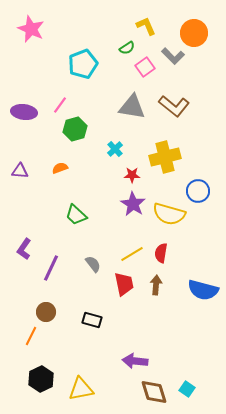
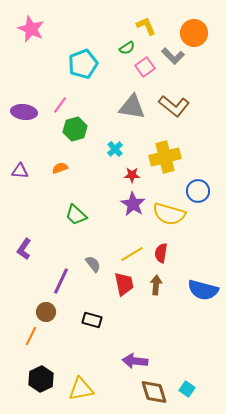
purple line: moved 10 px right, 13 px down
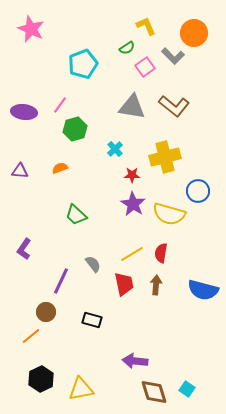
orange line: rotated 24 degrees clockwise
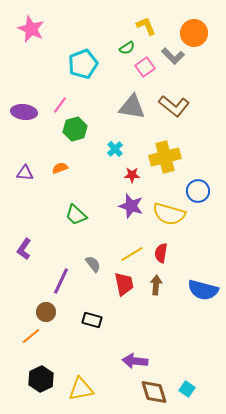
purple triangle: moved 5 px right, 2 px down
purple star: moved 2 px left, 2 px down; rotated 15 degrees counterclockwise
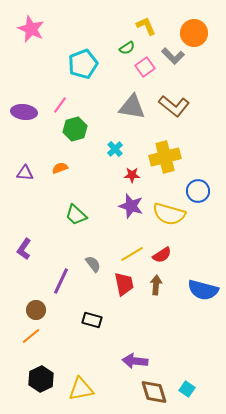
red semicircle: moved 1 px right, 2 px down; rotated 132 degrees counterclockwise
brown circle: moved 10 px left, 2 px up
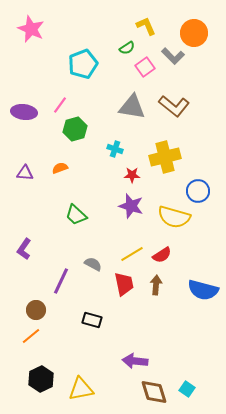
cyan cross: rotated 28 degrees counterclockwise
yellow semicircle: moved 5 px right, 3 px down
gray semicircle: rotated 24 degrees counterclockwise
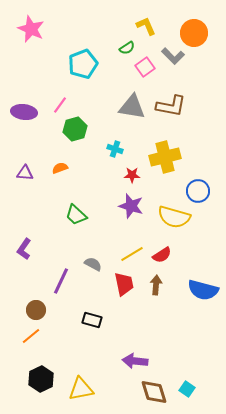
brown L-shape: moved 3 px left; rotated 28 degrees counterclockwise
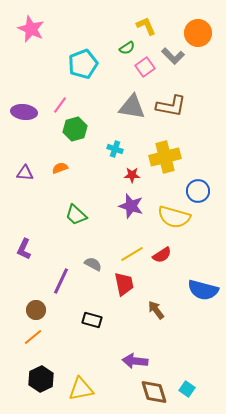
orange circle: moved 4 px right
purple L-shape: rotated 10 degrees counterclockwise
brown arrow: moved 25 px down; rotated 42 degrees counterclockwise
orange line: moved 2 px right, 1 px down
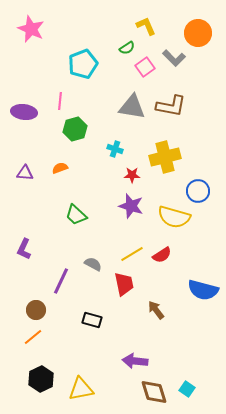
gray L-shape: moved 1 px right, 2 px down
pink line: moved 4 px up; rotated 30 degrees counterclockwise
